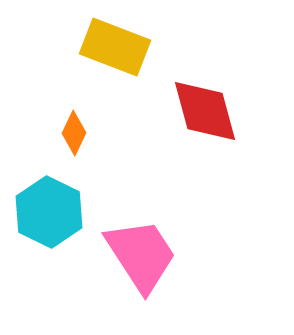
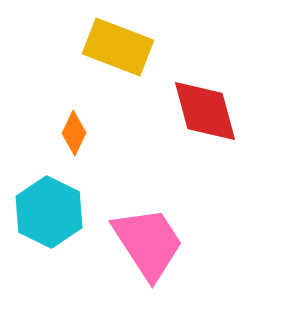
yellow rectangle: moved 3 px right
pink trapezoid: moved 7 px right, 12 px up
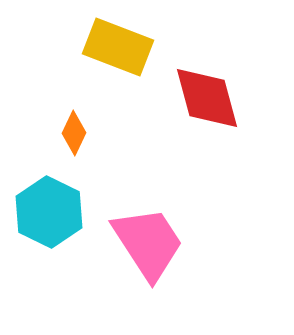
red diamond: moved 2 px right, 13 px up
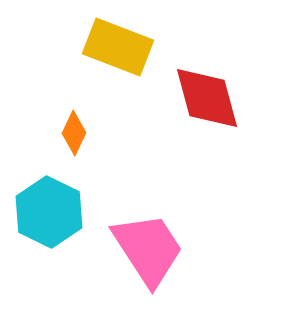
pink trapezoid: moved 6 px down
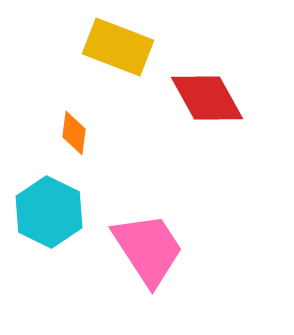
red diamond: rotated 14 degrees counterclockwise
orange diamond: rotated 18 degrees counterclockwise
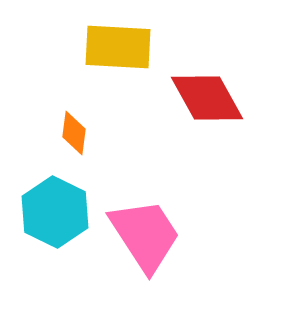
yellow rectangle: rotated 18 degrees counterclockwise
cyan hexagon: moved 6 px right
pink trapezoid: moved 3 px left, 14 px up
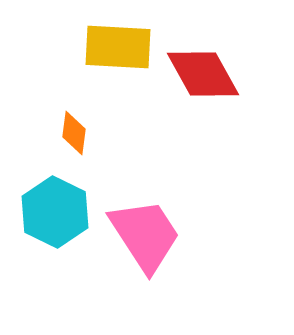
red diamond: moved 4 px left, 24 px up
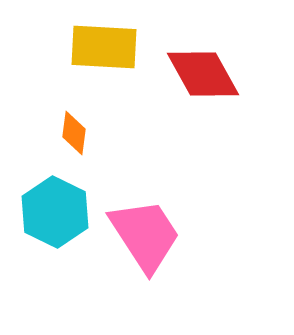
yellow rectangle: moved 14 px left
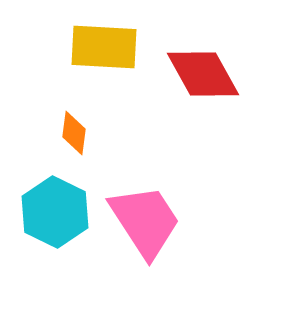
pink trapezoid: moved 14 px up
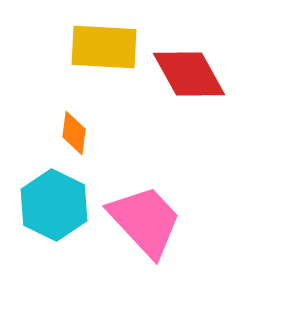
red diamond: moved 14 px left
cyan hexagon: moved 1 px left, 7 px up
pink trapezoid: rotated 10 degrees counterclockwise
